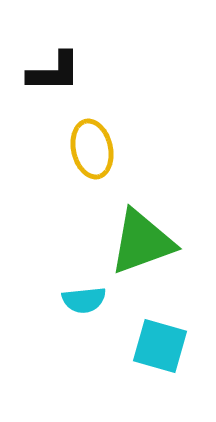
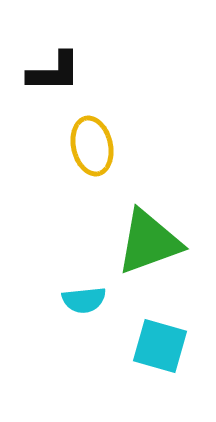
yellow ellipse: moved 3 px up
green triangle: moved 7 px right
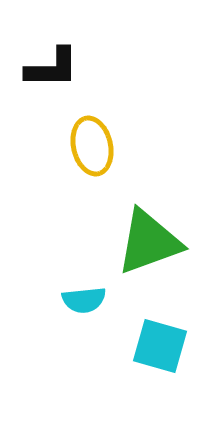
black L-shape: moved 2 px left, 4 px up
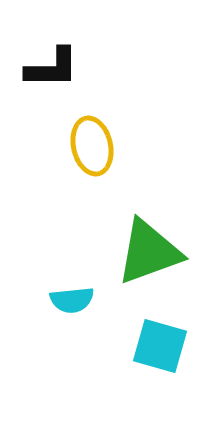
green triangle: moved 10 px down
cyan semicircle: moved 12 px left
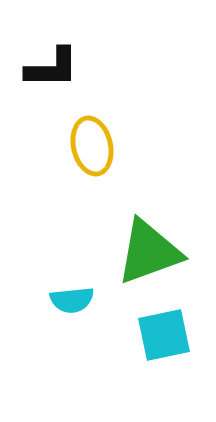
cyan square: moved 4 px right, 11 px up; rotated 28 degrees counterclockwise
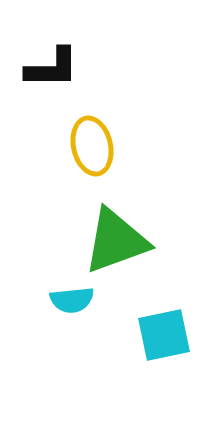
green triangle: moved 33 px left, 11 px up
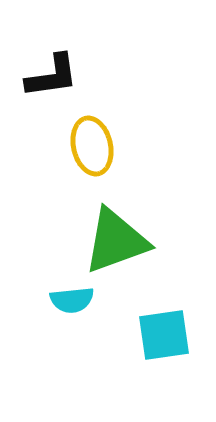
black L-shape: moved 8 px down; rotated 8 degrees counterclockwise
cyan square: rotated 4 degrees clockwise
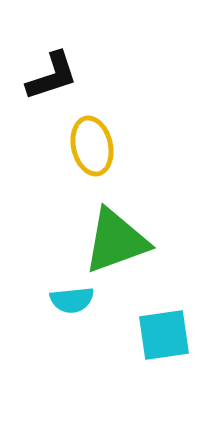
black L-shape: rotated 10 degrees counterclockwise
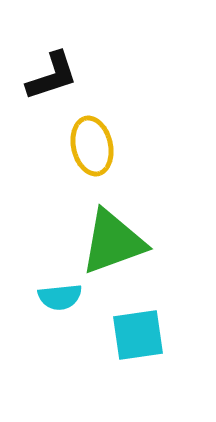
green triangle: moved 3 px left, 1 px down
cyan semicircle: moved 12 px left, 3 px up
cyan square: moved 26 px left
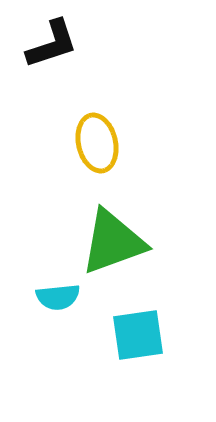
black L-shape: moved 32 px up
yellow ellipse: moved 5 px right, 3 px up
cyan semicircle: moved 2 px left
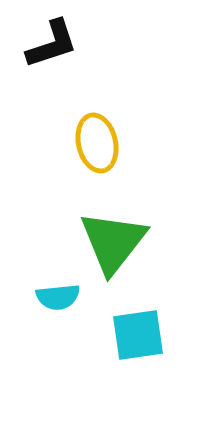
green triangle: rotated 32 degrees counterclockwise
